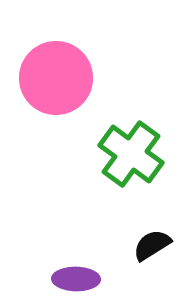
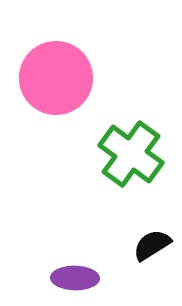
purple ellipse: moved 1 px left, 1 px up
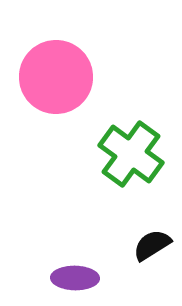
pink circle: moved 1 px up
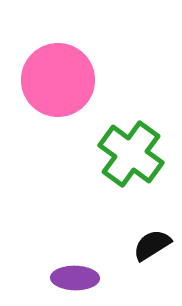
pink circle: moved 2 px right, 3 px down
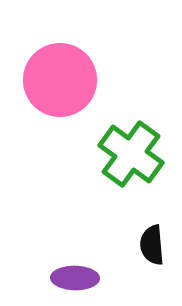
pink circle: moved 2 px right
black semicircle: rotated 63 degrees counterclockwise
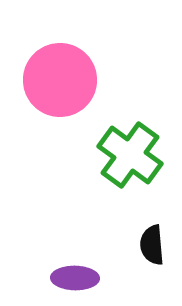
green cross: moved 1 px left, 1 px down
